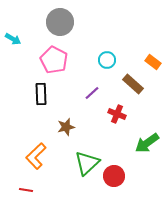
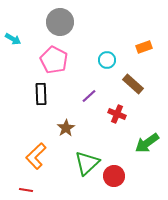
orange rectangle: moved 9 px left, 15 px up; rotated 56 degrees counterclockwise
purple line: moved 3 px left, 3 px down
brown star: moved 1 px down; rotated 18 degrees counterclockwise
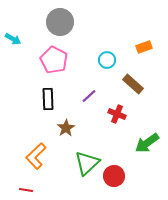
black rectangle: moved 7 px right, 5 px down
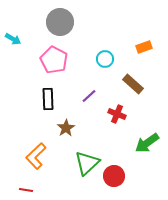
cyan circle: moved 2 px left, 1 px up
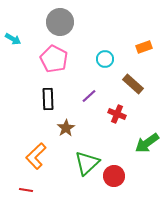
pink pentagon: moved 1 px up
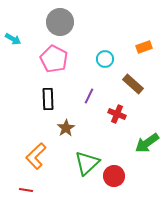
purple line: rotated 21 degrees counterclockwise
